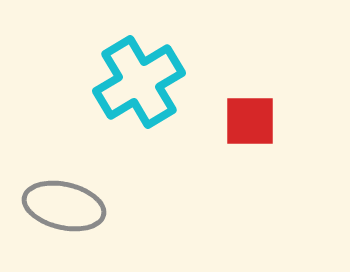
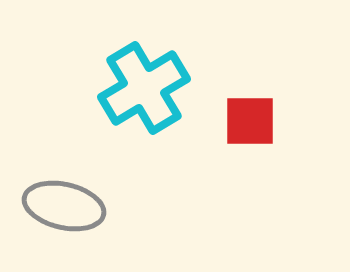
cyan cross: moved 5 px right, 6 px down
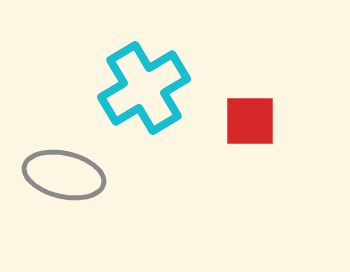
gray ellipse: moved 31 px up
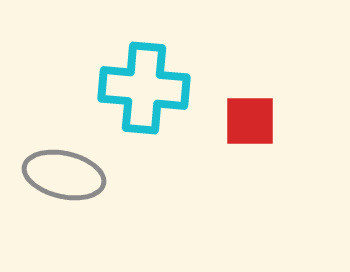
cyan cross: rotated 36 degrees clockwise
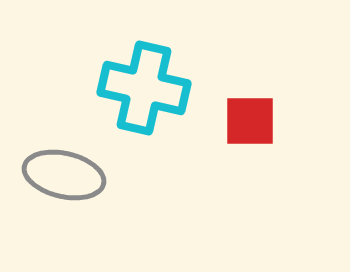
cyan cross: rotated 8 degrees clockwise
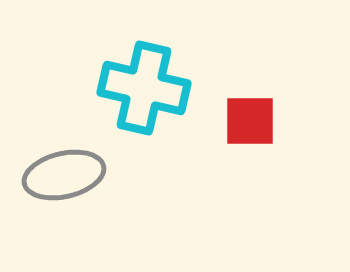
gray ellipse: rotated 26 degrees counterclockwise
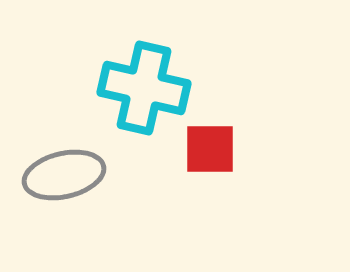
red square: moved 40 px left, 28 px down
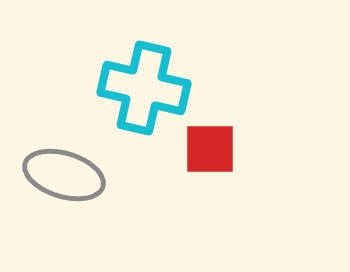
gray ellipse: rotated 30 degrees clockwise
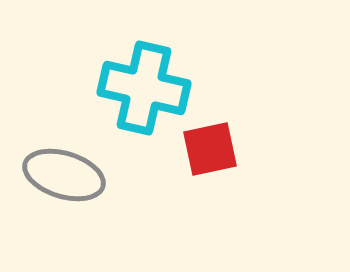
red square: rotated 12 degrees counterclockwise
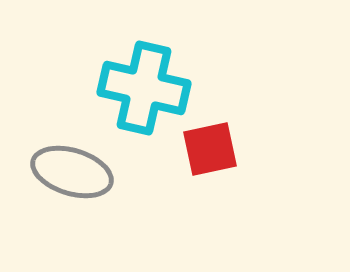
gray ellipse: moved 8 px right, 3 px up
